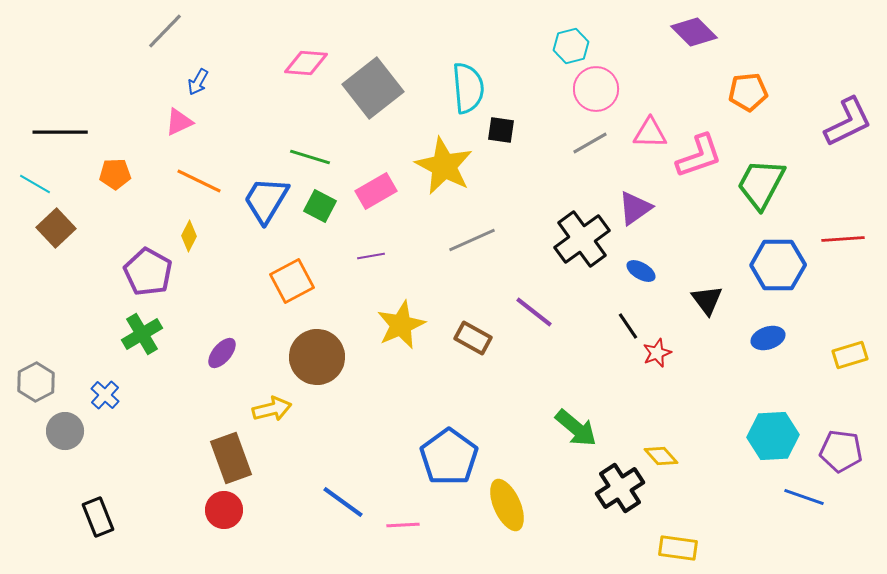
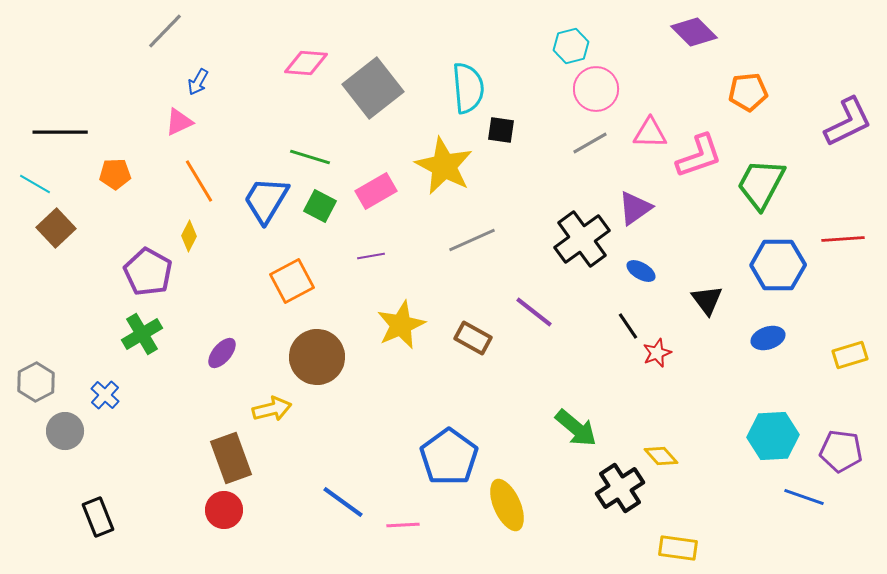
orange line at (199, 181): rotated 33 degrees clockwise
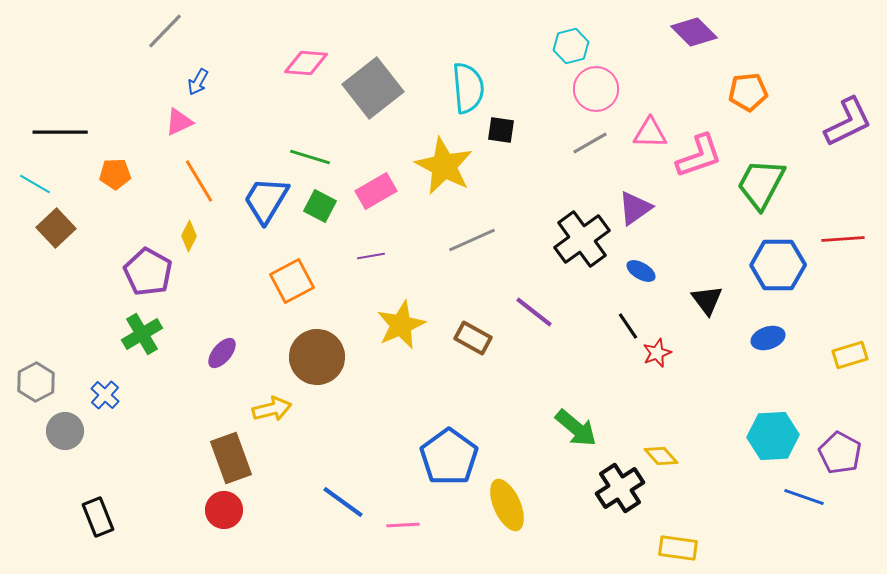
purple pentagon at (841, 451): moved 1 px left, 2 px down; rotated 21 degrees clockwise
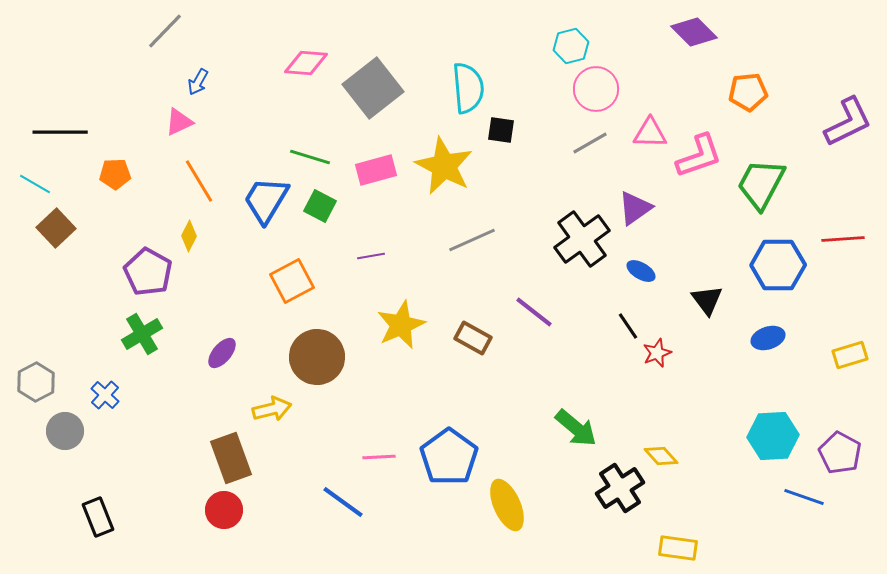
pink rectangle at (376, 191): moved 21 px up; rotated 15 degrees clockwise
pink line at (403, 525): moved 24 px left, 68 px up
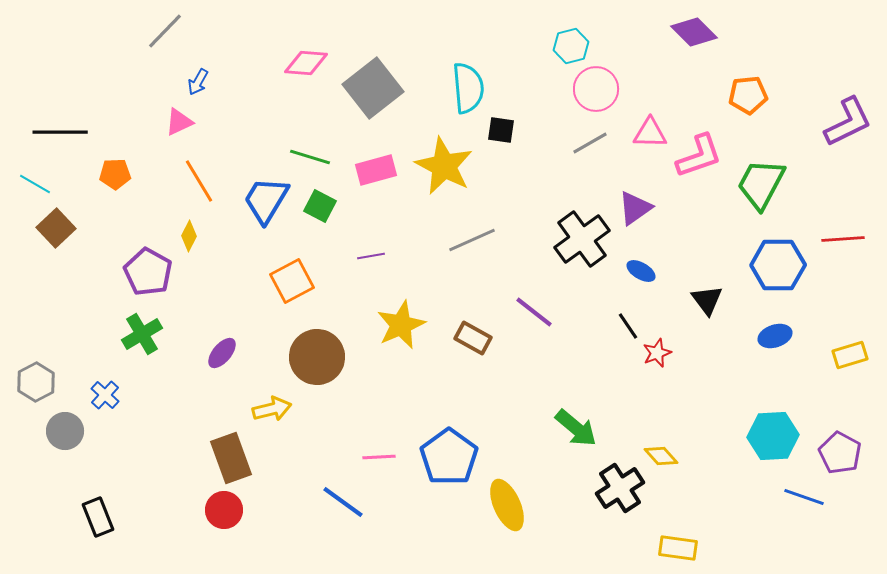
orange pentagon at (748, 92): moved 3 px down
blue ellipse at (768, 338): moved 7 px right, 2 px up
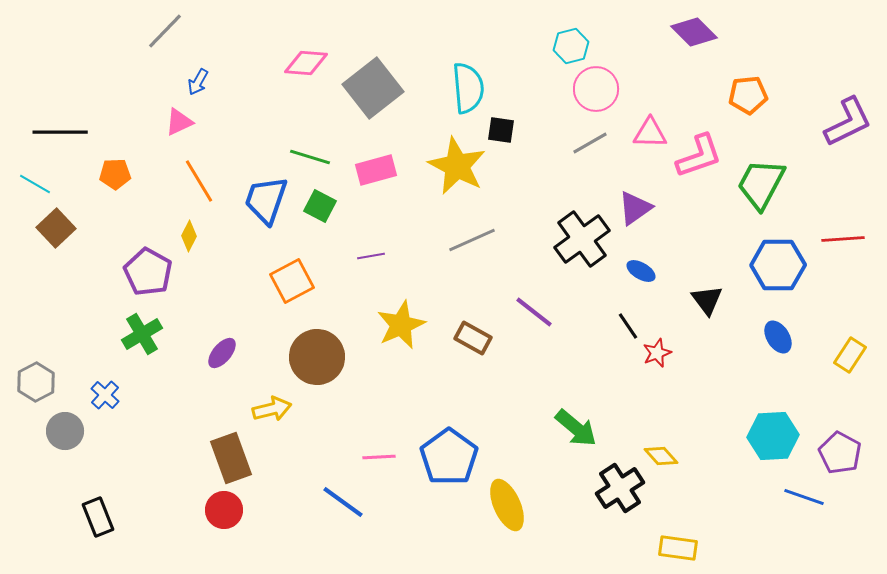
yellow star at (444, 166): moved 13 px right
blue trapezoid at (266, 200): rotated 12 degrees counterclockwise
blue ellipse at (775, 336): moved 3 px right, 1 px down; rotated 76 degrees clockwise
yellow rectangle at (850, 355): rotated 40 degrees counterclockwise
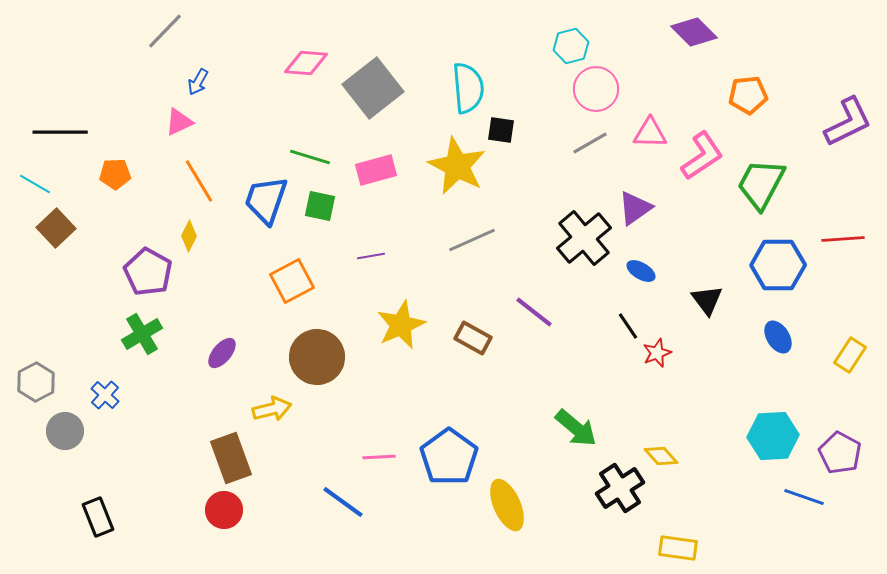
pink L-shape at (699, 156): moved 3 px right; rotated 15 degrees counterclockwise
green square at (320, 206): rotated 16 degrees counterclockwise
black cross at (582, 239): moved 2 px right, 1 px up; rotated 4 degrees counterclockwise
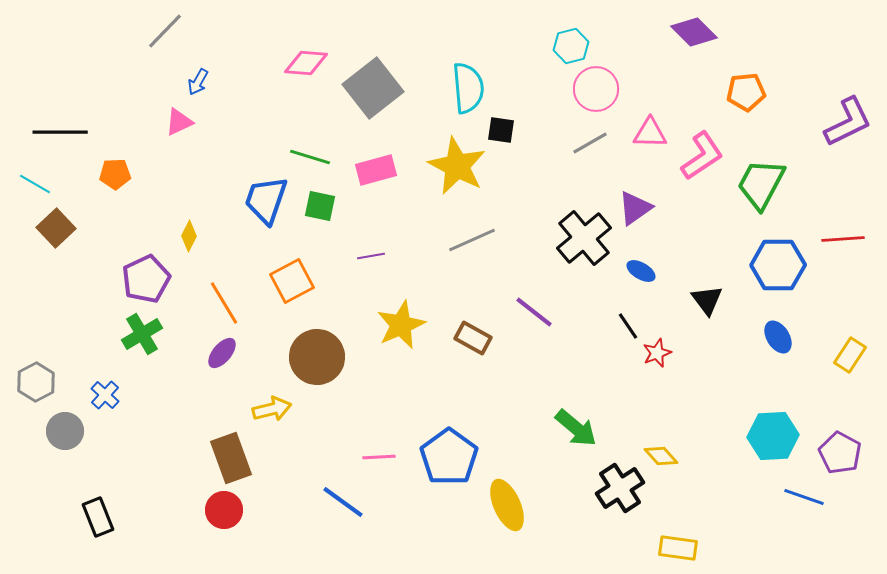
orange pentagon at (748, 95): moved 2 px left, 3 px up
orange line at (199, 181): moved 25 px right, 122 px down
purple pentagon at (148, 272): moved 2 px left, 7 px down; rotated 18 degrees clockwise
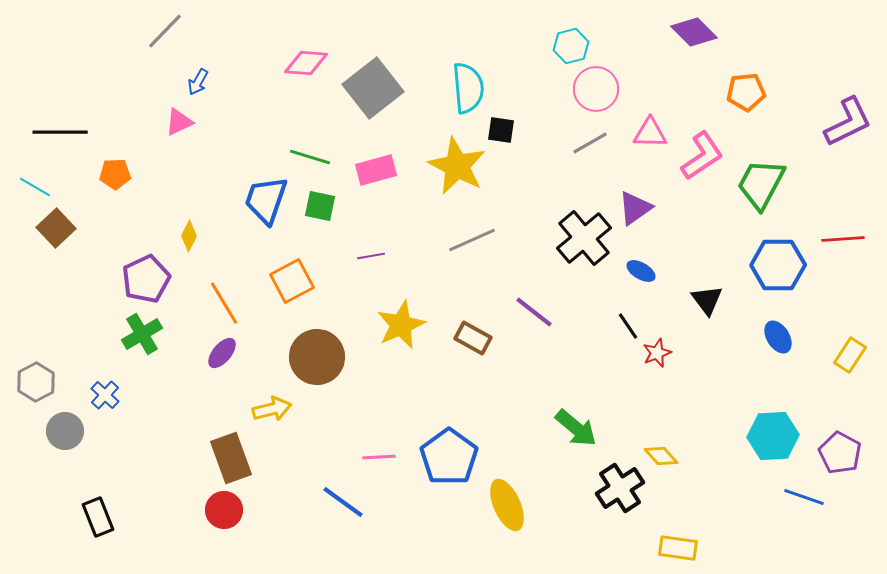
cyan line at (35, 184): moved 3 px down
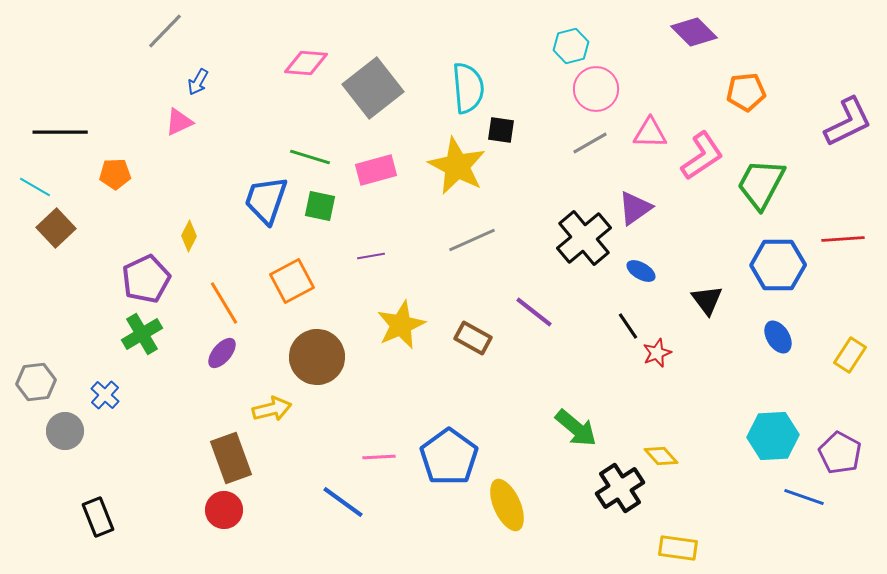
gray hexagon at (36, 382): rotated 21 degrees clockwise
